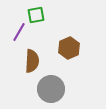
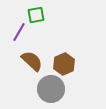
brown hexagon: moved 5 px left, 16 px down
brown semicircle: rotated 50 degrees counterclockwise
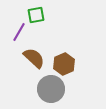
brown semicircle: moved 2 px right, 3 px up
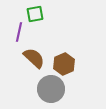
green square: moved 1 px left, 1 px up
purple line: rotated 18 degrees counterclockwise
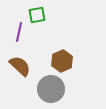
green square: moved 2 px right, 1 px down
brown semicircle: moved 14 px left, 8 px down
brown hexagon: moved 2 px left, 3 px up
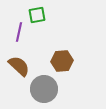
brown hexagon: rotated 20 degrees clockwise
brown semicircle: moved 1 px left
gray circle: moved 7 px left
